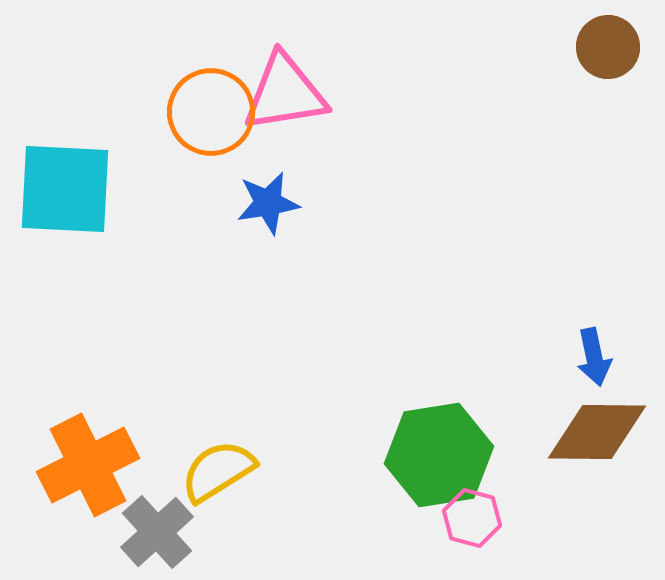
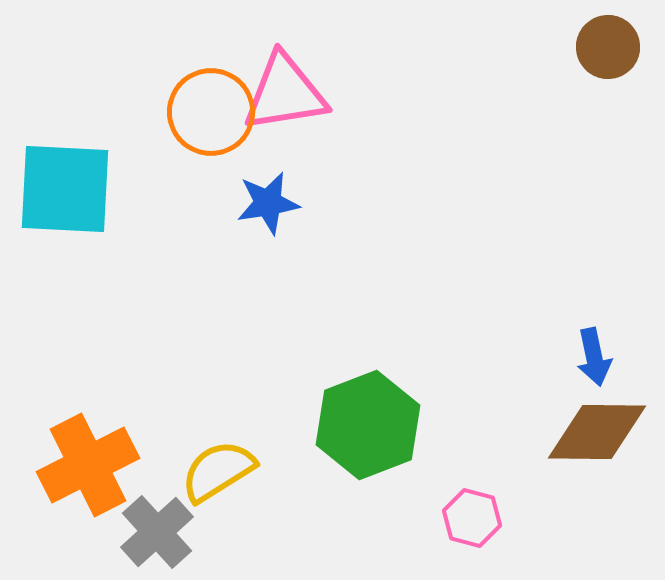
green hexagon: moved 71 px left, 30 px up; rotated 12 degrees counterclockwise
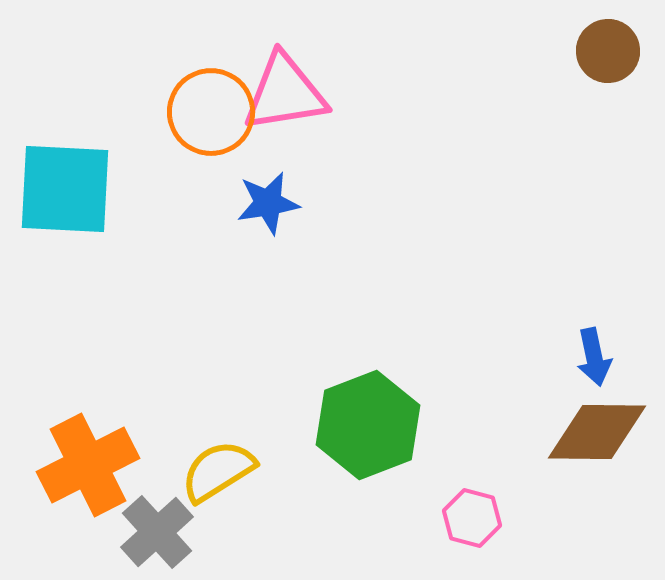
brown circle: moved 4 px down
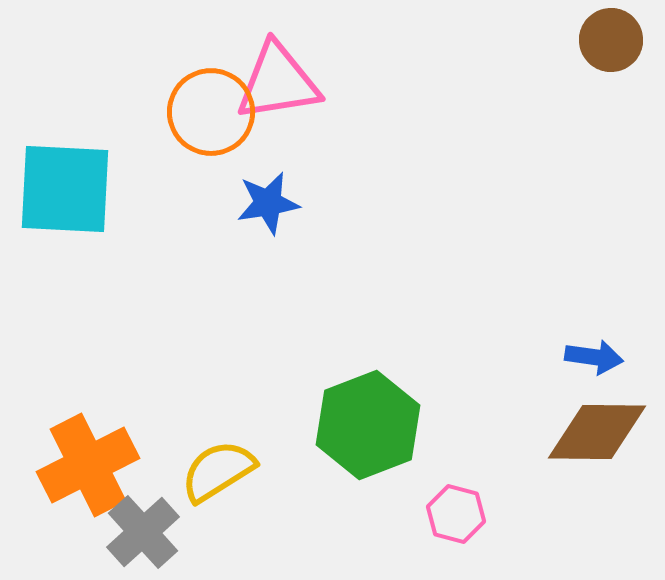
brown circle: moved 3 px right, 11 px up
pink triangle: moved 7 px left, 11 px up
blue arrow: rotated 70 degrees counterclockwise
pink hexagon: moved 16 px left, 4 px up
gray cross: moved 14 px left
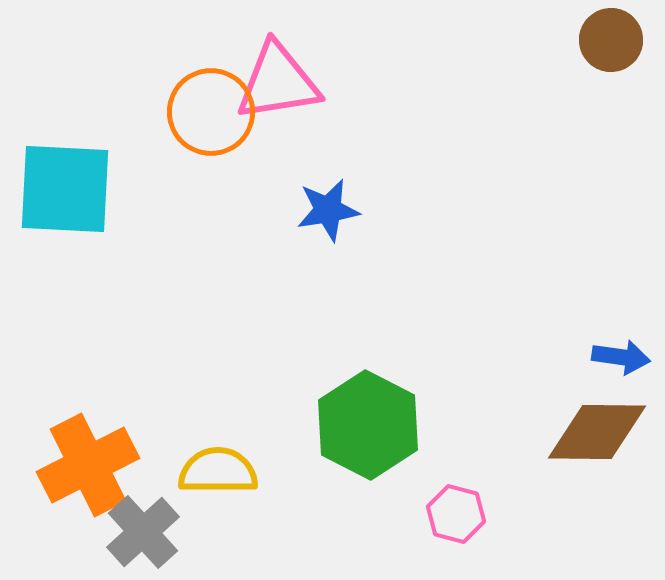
blue star: moved 60 px right, 7 px down
blue arrow: moved 27 px right
green hexagon: rotated 12 degrees counterclockwise
yellow semicircle: rotated 32 degrees clockwise
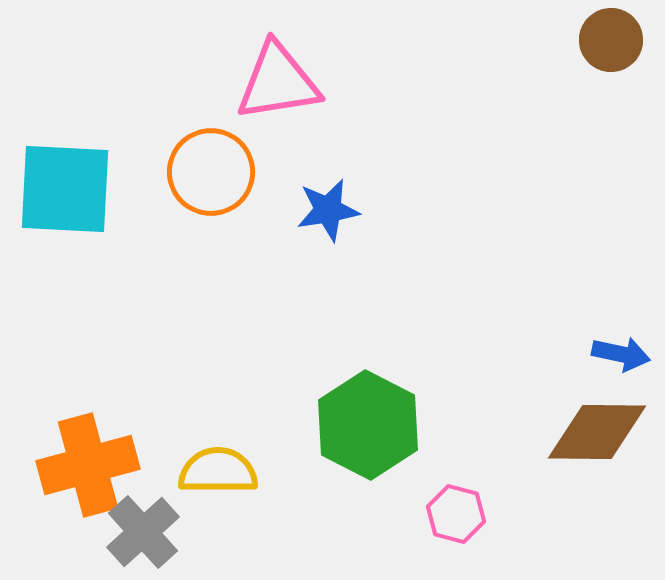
orange circle: moved 60 px down
blue arrow: moved 3 px up; rotated 4 degrees clockwise
orange cross: rotated 12 degrees clockwise
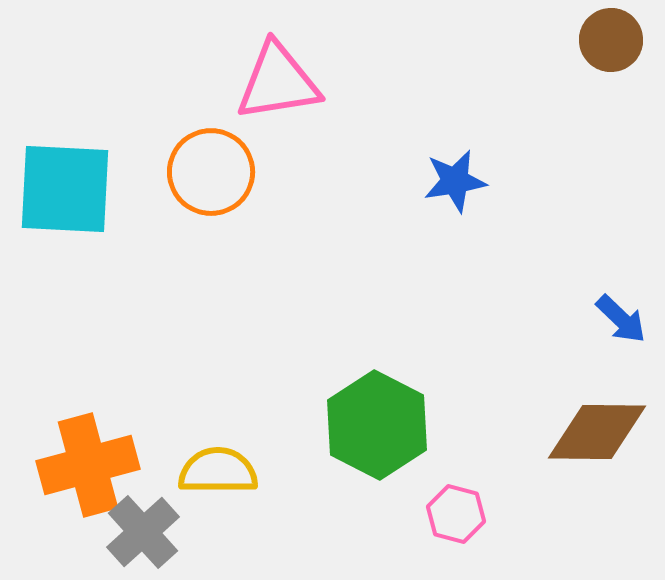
blue star: moved 127 px right, 29 px up
blue arrow: moved 35 px up; rotated 32 degrees clockwise
green hexagon: moved 9 px right
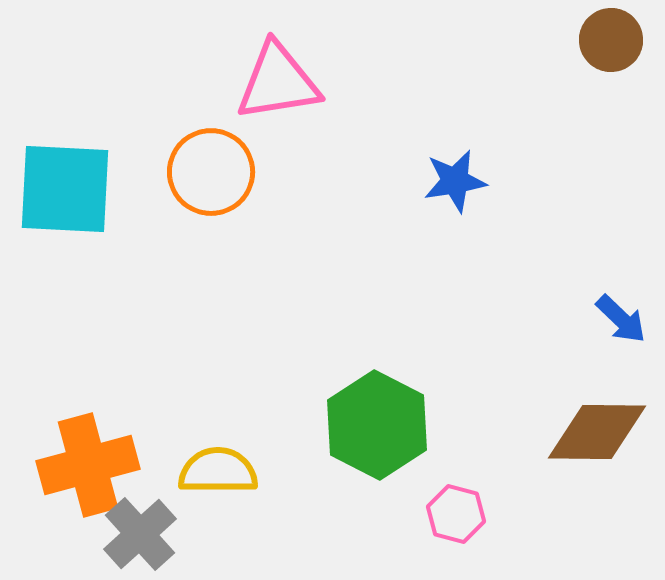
gray cross: moved 3 px left, 2 px down
